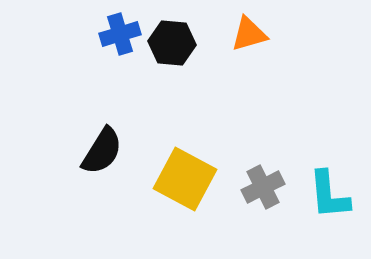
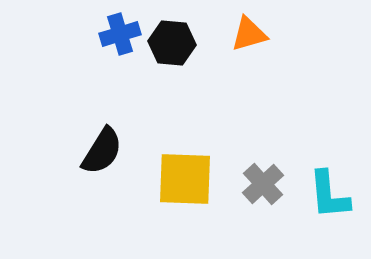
yellow square: rotated 26 degrees counterclockwise
gray cross: moved 3 px up; rotated 15 degrees counterclockwise
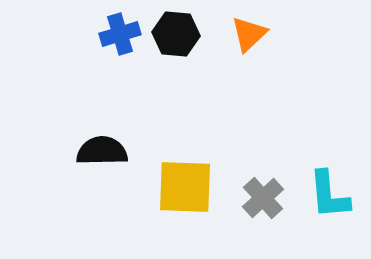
orange triangle: rotated 27 degrees counterclockwise
black hexagon: moved 4 px right, 9 px up
black semicircle: rotated 123 degrees counterclockwise
yellow square: moved 8 px down
gray cross: moved 14 px down
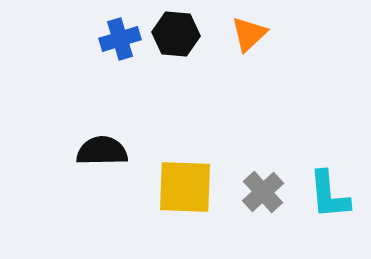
blue cross: moved 5 px down
gray cross: moved 6 px up
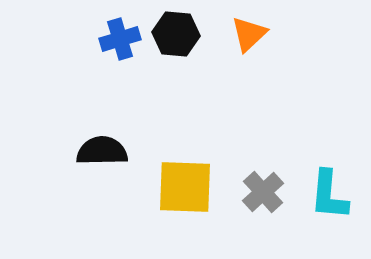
cyan L-shape: rotated 10 degrees clockwise
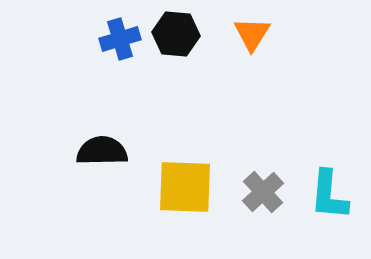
orange triangle: moved 3 px right; rotated 15 degrees counterclockwise
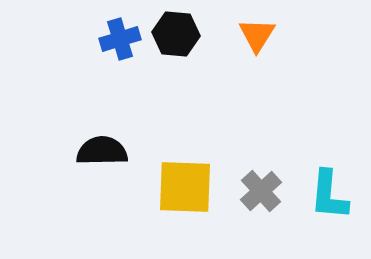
orange triangle: moved 5 px right, 1 px down
gray cross: moved 2 px left, 1 px up
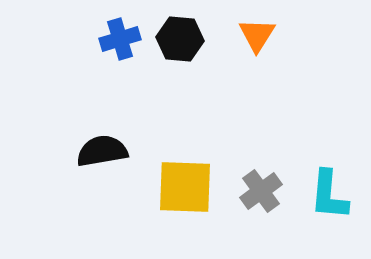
black hexagon: moved 4 px right, 5 px down
black semicircle: rotated 9 degrees counterclockwise
gray cross: rotated 6 degrees clockwise
